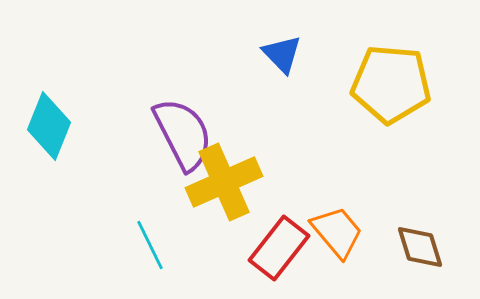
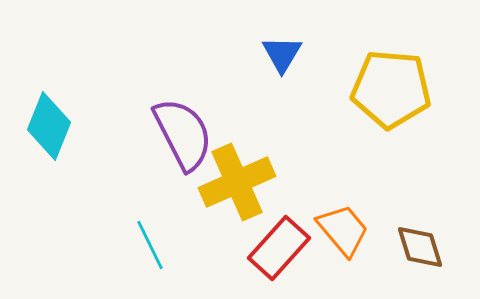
blue triangle: rotated 15 degrees clockwise
yellow pentagon: moved 5 px down
yellow cross: moved 13 px right
orange trapezoid: moved 6 px right, 2 px up
red rectangle: rotated 4 degrees clockwise
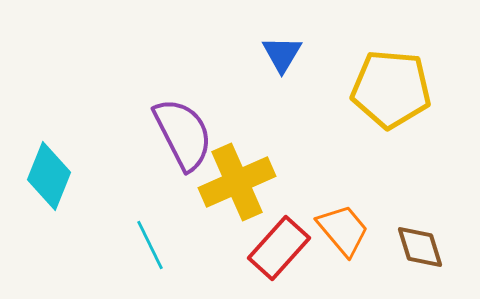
cyan diamond: moved 50 px down
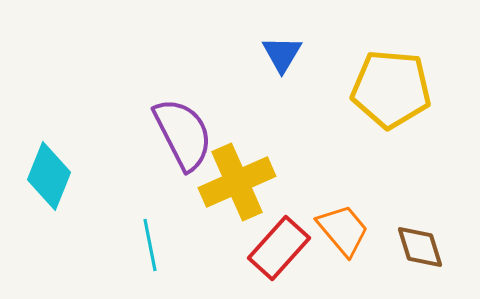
cyan line: rotated 15 degrees clockwise
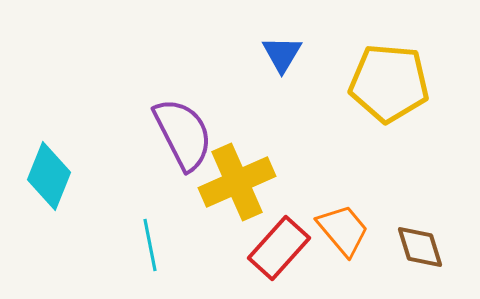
yellow pentagon: moved 2 px left, 6 px up
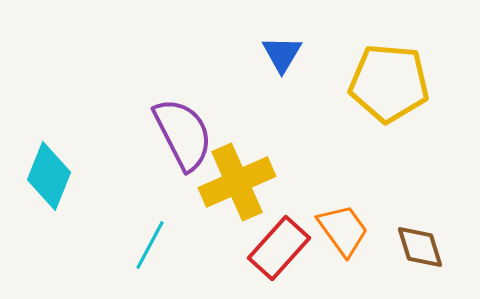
orange trapezoid: rotated 4 degrees clockwise
cyan line: rotated 39 degrees clockwise
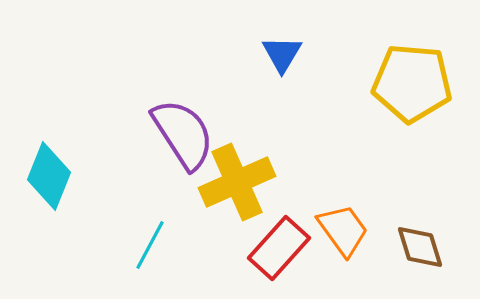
yellow pentagon: moved 23 px right
purple semicircle: rotated 6 degrees counterclockwise
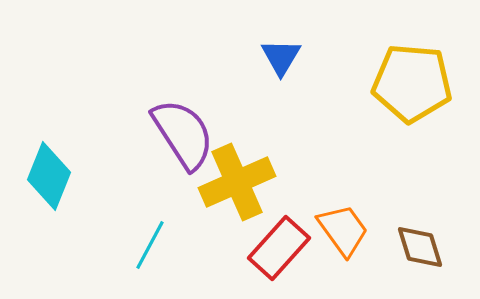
blue triangle: moved 1 px left, 3 px down
